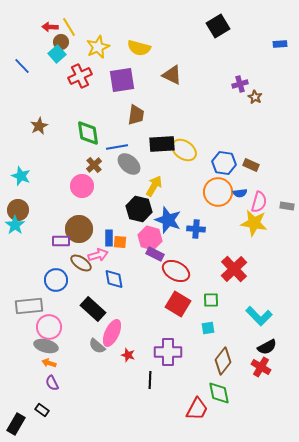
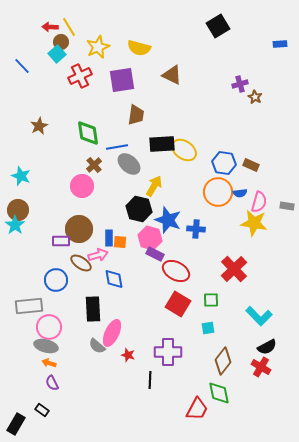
black rectangle at (93, 309): rotated 45 degrees clockwise
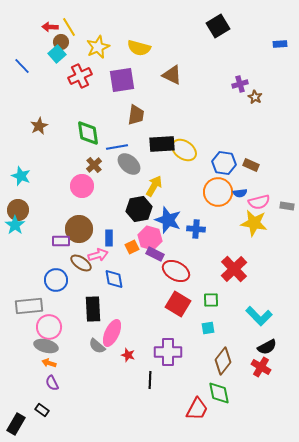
pink semicircle at (259, 202): rotated 60 degrees clockwise
black hexagon at (139, 209): rotated 25 degrees counterclockwise
orange square at (120, 242): moved 12 px right, 5 px down; rotated 32 degrees counterclockwise
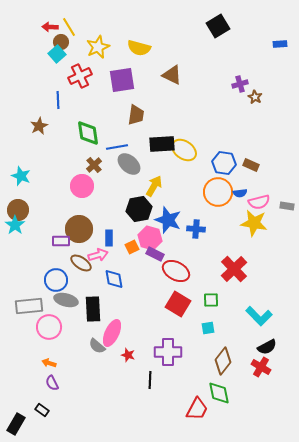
blue line at (22, 66): moved 36 px right, 34 px down; rotated 42 degrees clockwise
gray ellipse at (46, 346): moved 20 px right, 46 px up
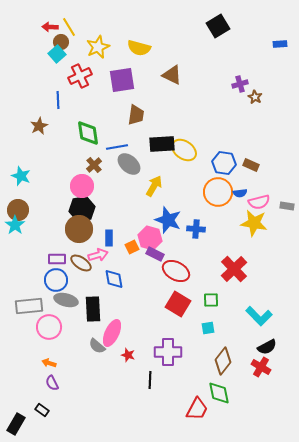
black hexagon at (139, 209): moved 57 px left
purple rectangle at (61, 241): moved 4 px left, 18 px down
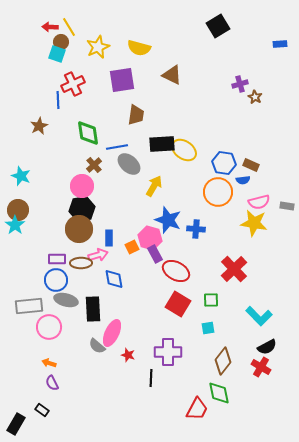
cyan square at (57, 54): rotated 30 degrees counterclockwise
red cross at (80, 76): moved 7 px left, 8 px down
blue semicircle at (240, 193): moved 3 px right, 13 px up
purple rectangle at (155, 254): rotated 36 degrees clockwise
brown ellipse at (81, 263): rotated 35 degrees counterclockwise
black line at (150, 380): moved 1 px right, 2 px up
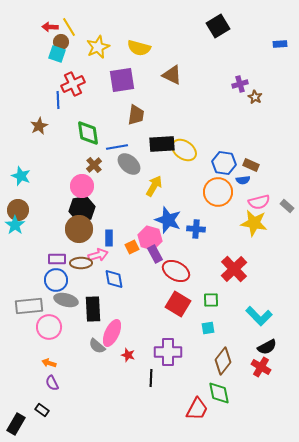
gray rectangle at (287, 206): rotated 32 degrees clockwise
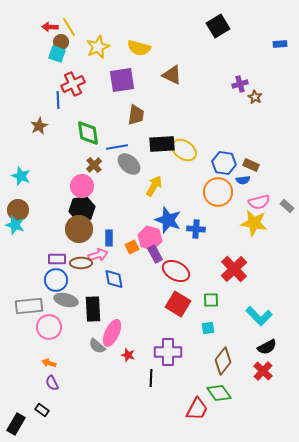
cyan star at (15, 225): rotated 18 degrees counterclockwise
red cross at (261, 367): moved 2 px right, 4 px down; rotated 12 degrees clockwise
green diamond at (219, 393): rotated 25 degrees counterclockwise
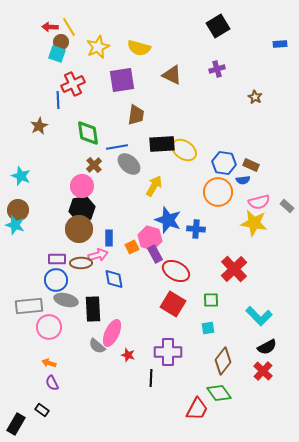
purple cross at (240, 84): moved 23 px left, 15 px up
red square at (178, 304): moved 5 px left
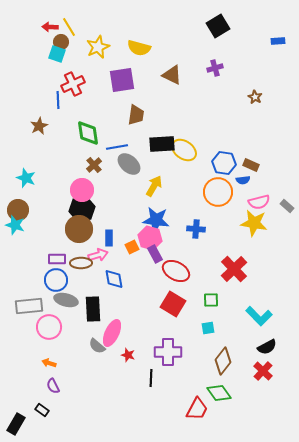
blue rectangle at (280, 44): moved 2 px left, 3 px up
purple cross at (217, 69): moved 2 px left, 1 px up
cyan star at (21, 176): moved 5 px right, 2 px down
pink circle at (82, 186): moved 4 px down
blue star at (168, 220): moved 12 px left; rotated 12 degrees counterclockwise
purple semicircle at (52, 383): moved 1 px right, 3 px down
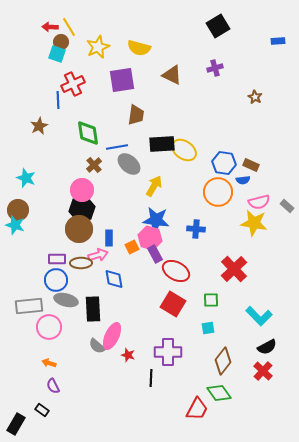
pink ellipse at (112, 333): moved 3 px down
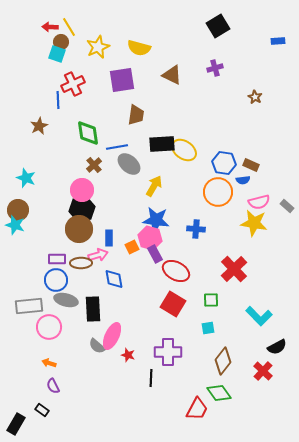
black semicircle at (267, 347): moved 10 px right
